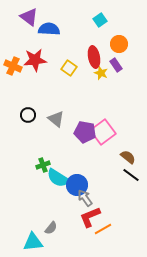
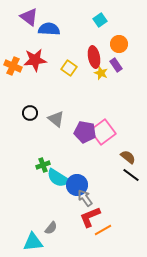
black circle: moved 2 px right, 2 px up
orange line: moved 1 px down
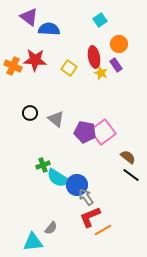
red star: rotated 10 degrees clockwise
gray arrow: moved 1 px right, 1 px up
